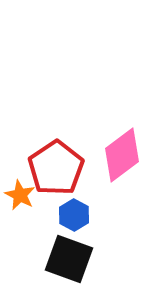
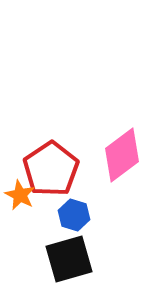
red pentagon: moved 5 px left, 1 px down
blue hexagon: rotated 12 degrees counterclockwise
black square: rotated 36 degrees counterclockwise
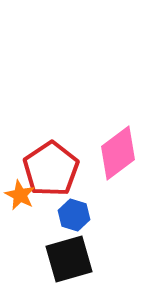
pink diamond: moved 4 px left, 2 px up
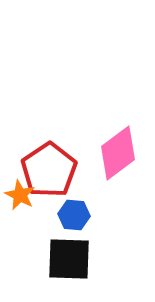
red pentagon: moved 2 px left, 1 px down
blue hexagon: rotated 12 degrees counterclockwise
black square: rotated 18 degrees clockwise
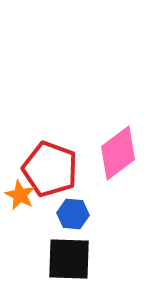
red pentagon: moved 1 px right, 1 px up; rotated 18 degrees counterclockwise
blue hexagon: moved 1 px left, 1 px up
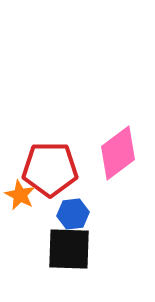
red pentagon: rotated 20 degrees counterclockwise
blue hexagon: rotated 12 degrees counterclockwise
black square: moved 10 px up
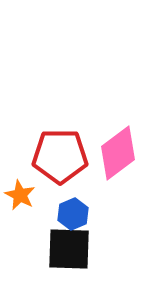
red pentagon: moved 10 px right, 13 px up
blue hexagon: rotated 16 degrees counterclockwise
